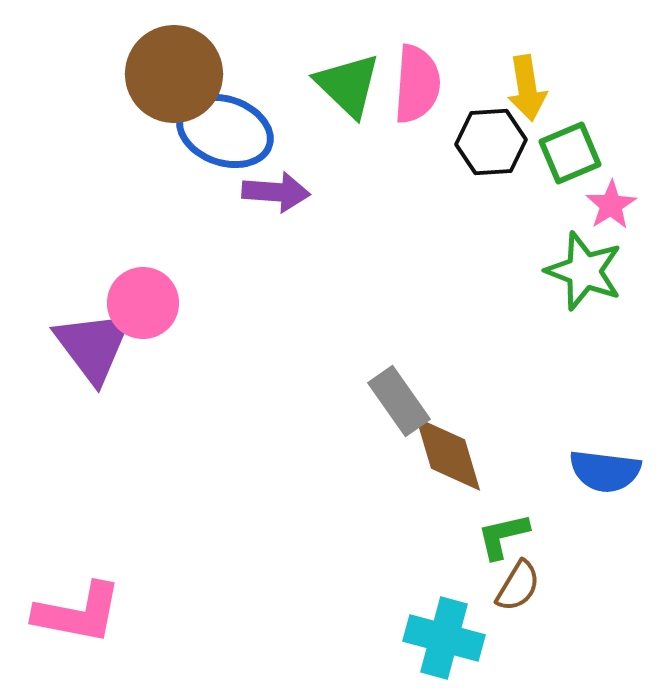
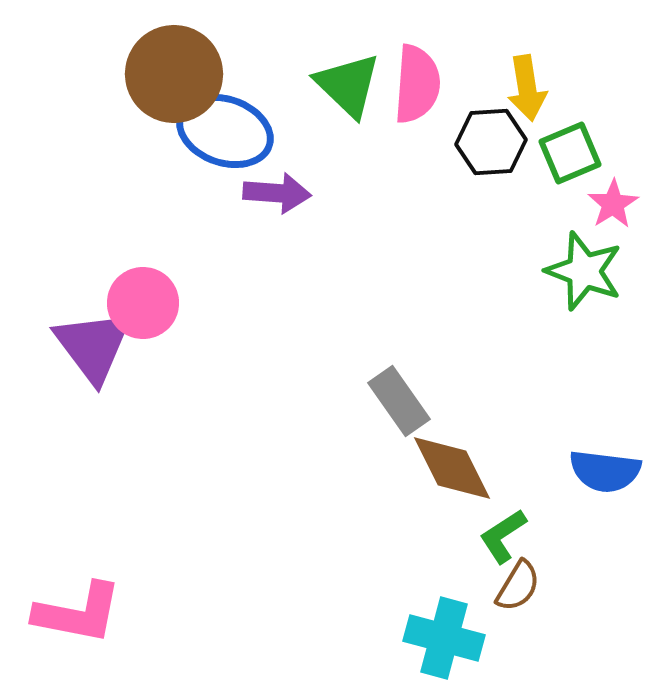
purple arrow: moved 1 px right, 1 px down
pink star: moved 2 px right, 1 px up
brown diamond: moved 4 px right, 14 px down; rotated 10 degrees counterclockwise
green L-shape: rotated 20 degrees counterclockwise
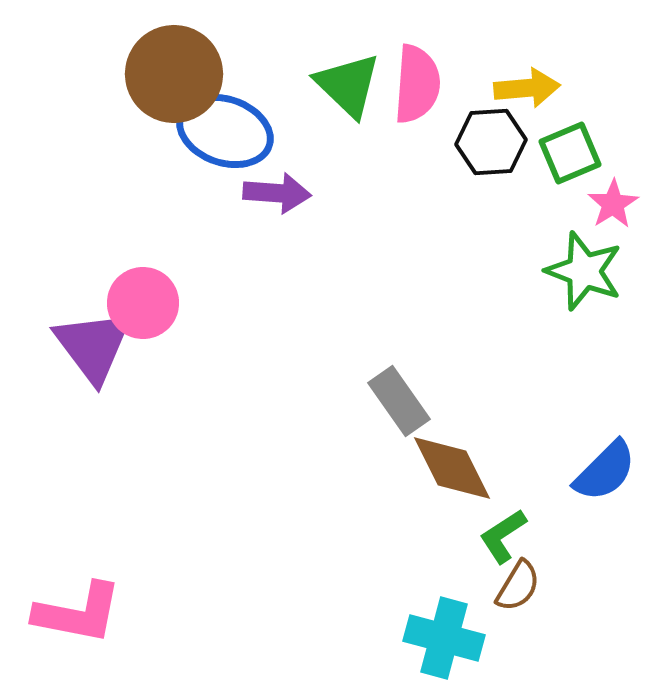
yellow arrow: rotated 86 degrees counterclockwise
blue semicircle: rotated 52 degrees counterclockwise
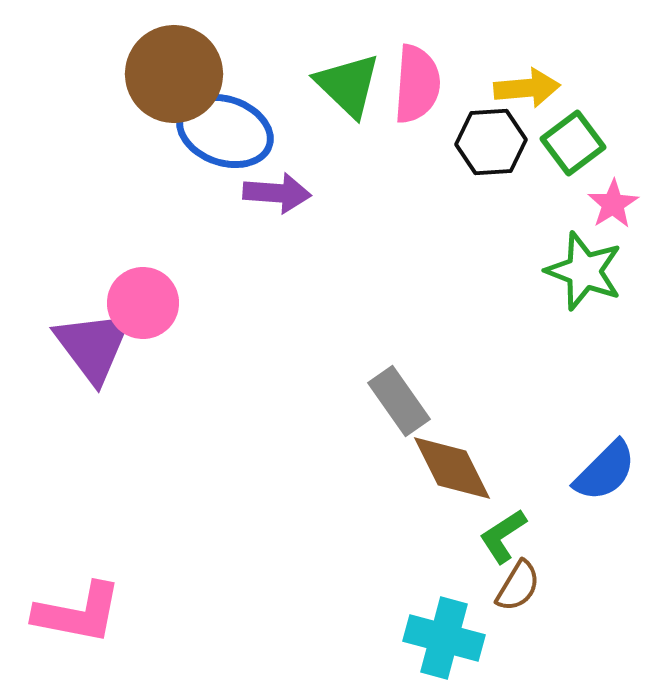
green square: moved 3 px right, 10 px up; rotated 14 degrees counterclockwise
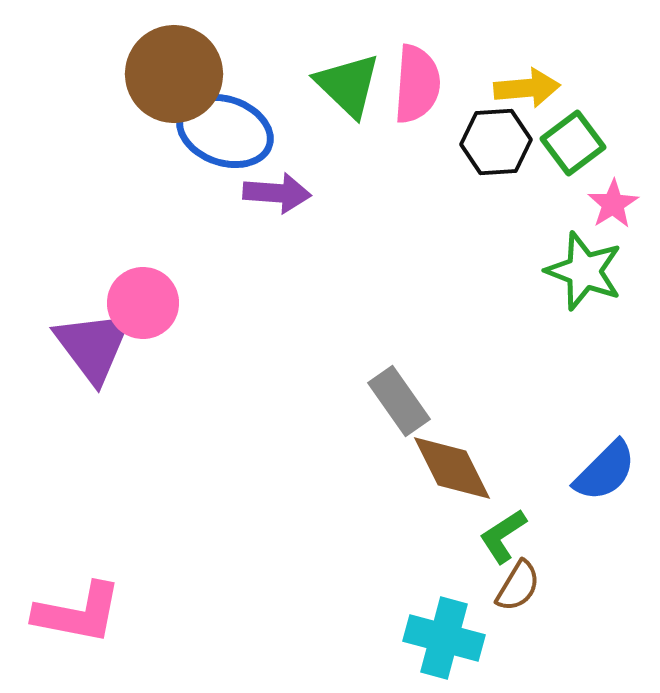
black hexagon: moved 5 px right
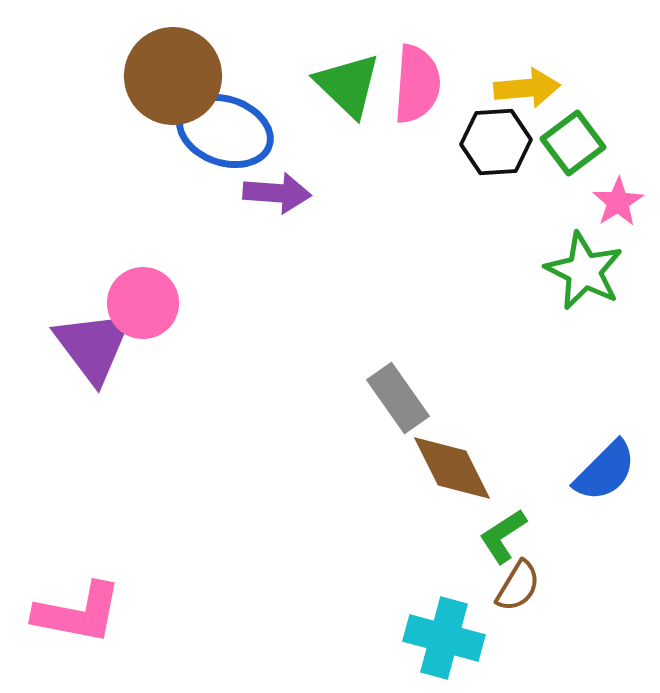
brown circle: moved 1 px left, 2 px down
pink star: moved 5 px right, 2 px up
green star: rotated 6 degrees clockwise
gray rectangle: moved 1 px left, 3 px up
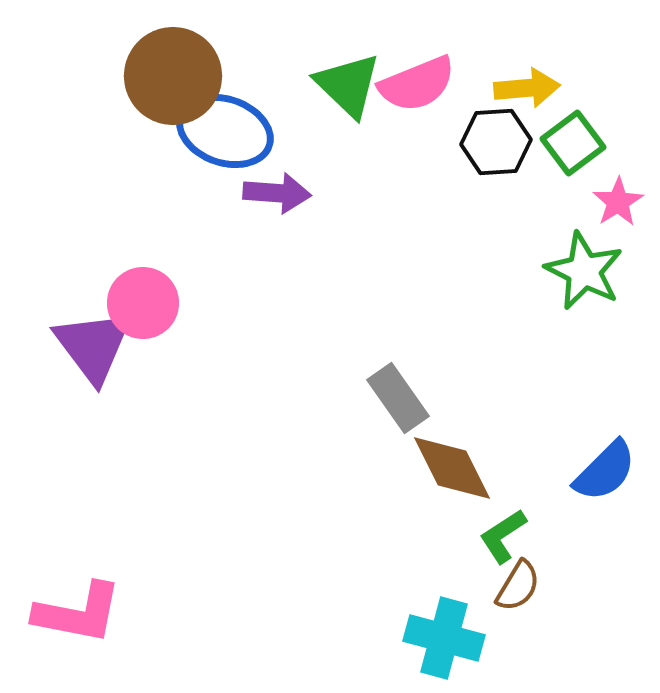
pink semicircle: rotated 64 degrees clockwise
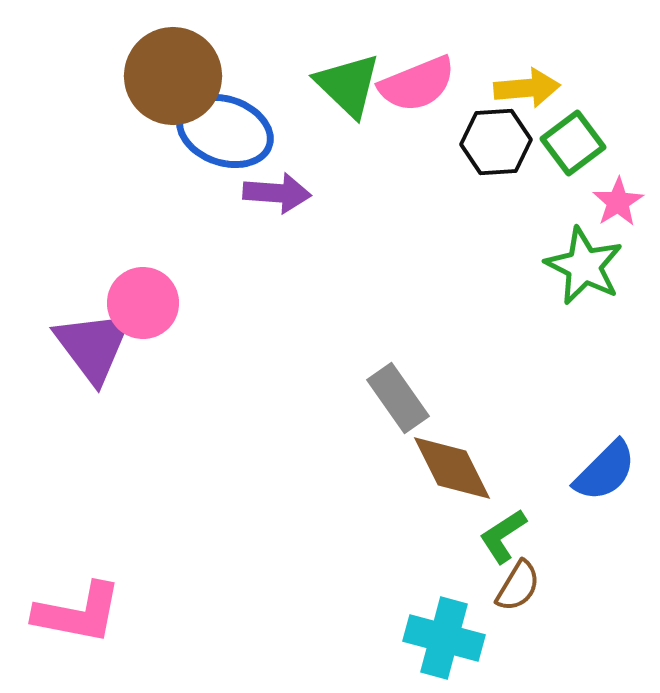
green star: moved 5 px up
